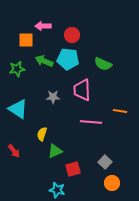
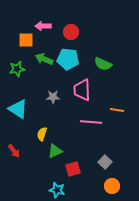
red circle: moved 1 px left, 3 px up
green arrow: moved 2 px up
orange line: moved 3 px left, 1 px up
orange circle: moved 3 px down
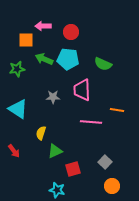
yellow semicircle: moved 1 px left, 1 px up
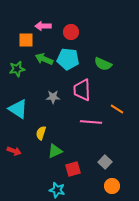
orange line: moved 1 px up; rotated 24 degrees clockwise
red arrow: rotated 32 degrees counterclockwise
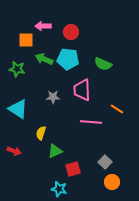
green star: rotated 21 degrees clockwise
orange circle: moved 4 px up
cyan star: moved 2 px right, 1 px up
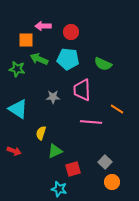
green arrow: moved 5 px left
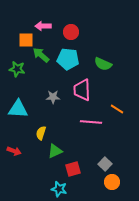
green arrow: moved 2 px right, 4 px up; rotated 18 degrees clockwise
cyan triangle: rotated 30 degrees counterclockwise
gray square: moved 2 px down
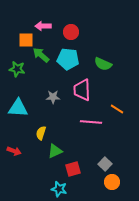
cyan triangle: moved 1 px up
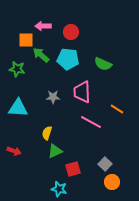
pink trapezoid: moved 2 px down
pink line: rotated 25 degrees clockwise
yellow semicircle: moved 6 px right
